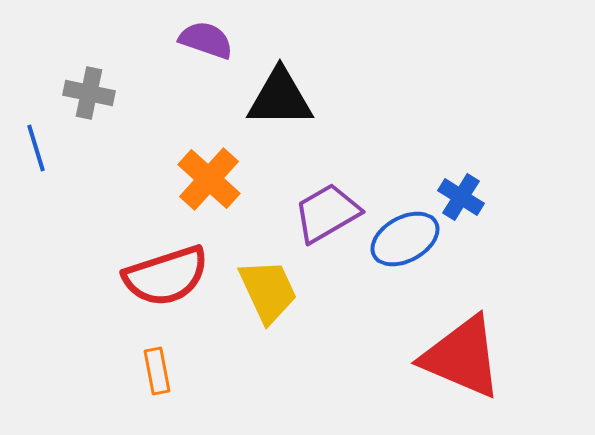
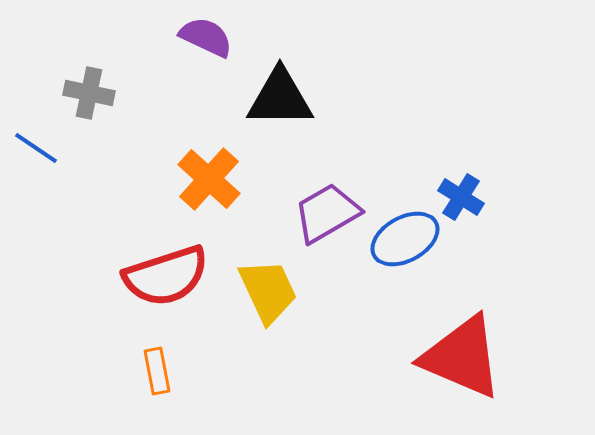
purple semicircle: moved 3 px up; rotated 6 degrees clockwise
blue line: rotated 39 degrees counterclockwise
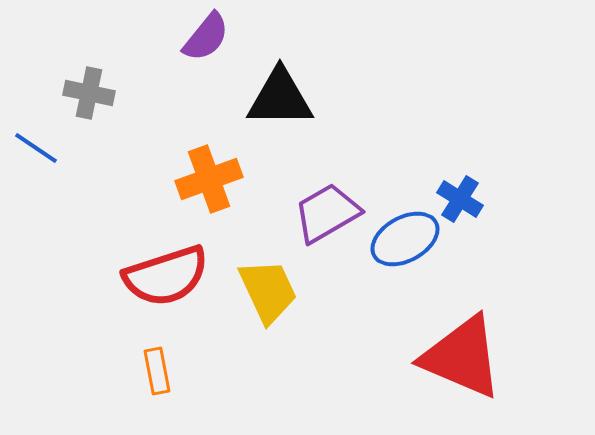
purple semicircle: rotated 104 degrees clockwise
orange cross: rotated 28 degrees clockwise
blue cross: moved 1 px left, 2 px down
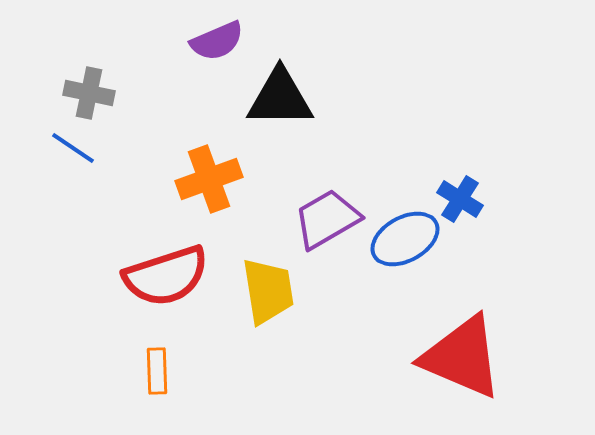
purple semicircle: moved 11 px right, 4 px down; rotated 28 degrees clockwise
blue line: moved 37 px right
purple trapezoid: moved 6 px down
yellow trapezoid: rotated 16 degrees clockwise
orange rectangle: rotated 9 degrees clockwise
